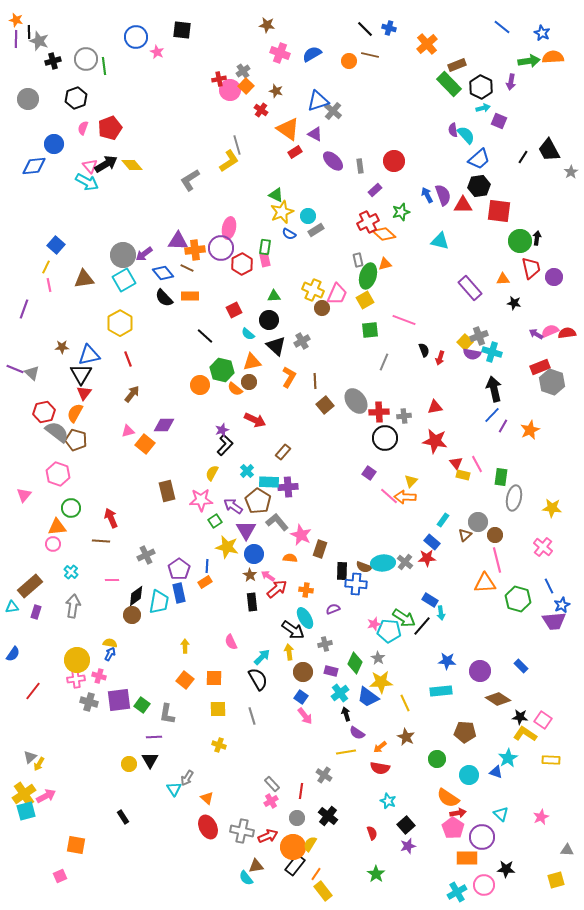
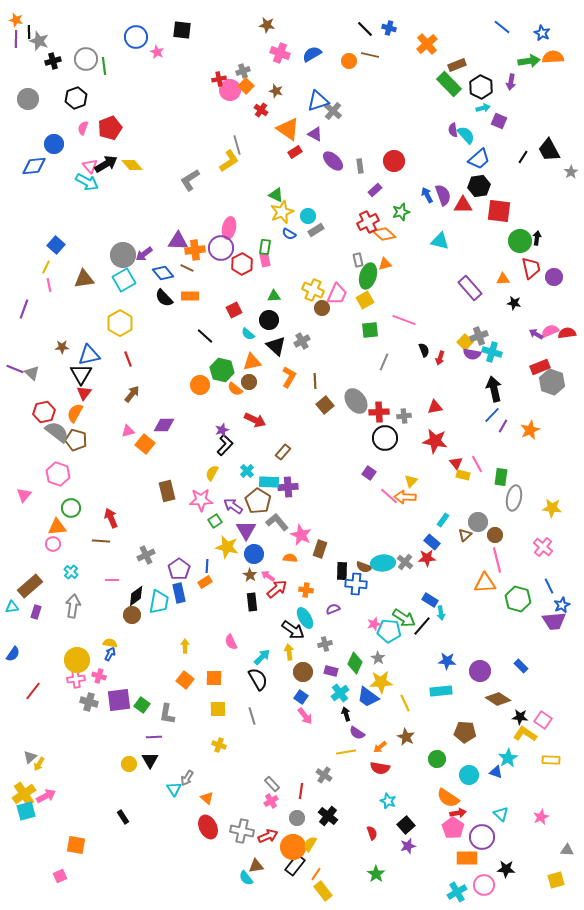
gray cross at (243, 71): rotated 16 degrees clockwise
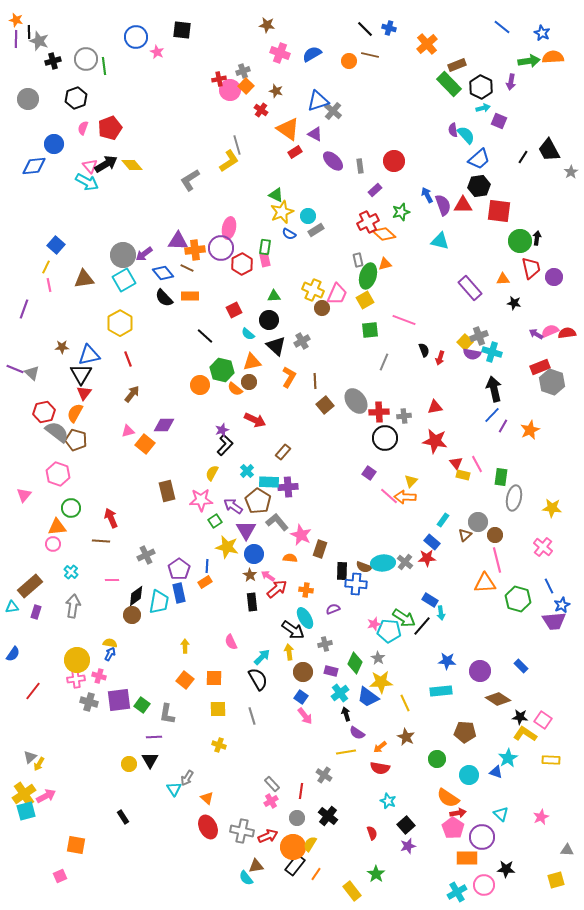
purple semicircle at (443, 195): moved 10 px down
yellow rectangle at (323, 891): moved 29 px right
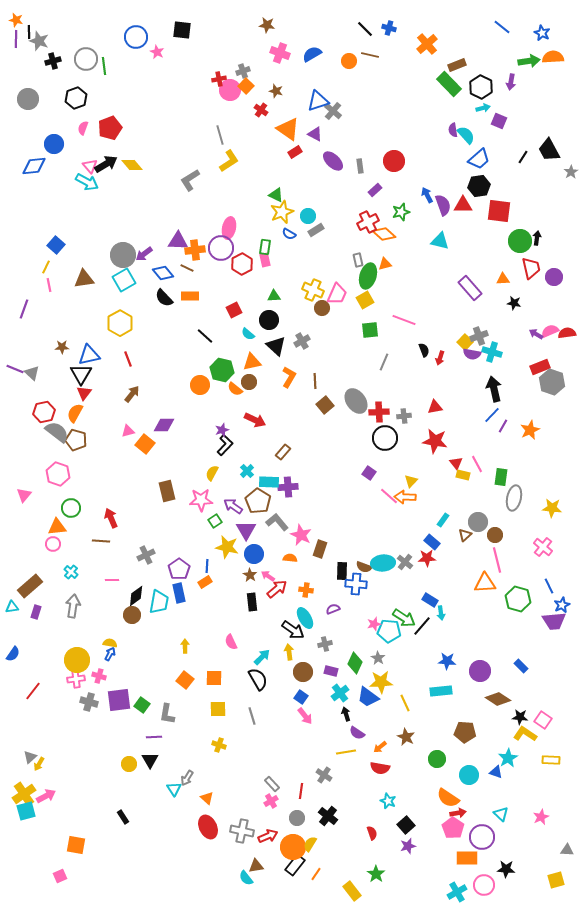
gray line at (237, 145): moved 17 px left, 10 px up
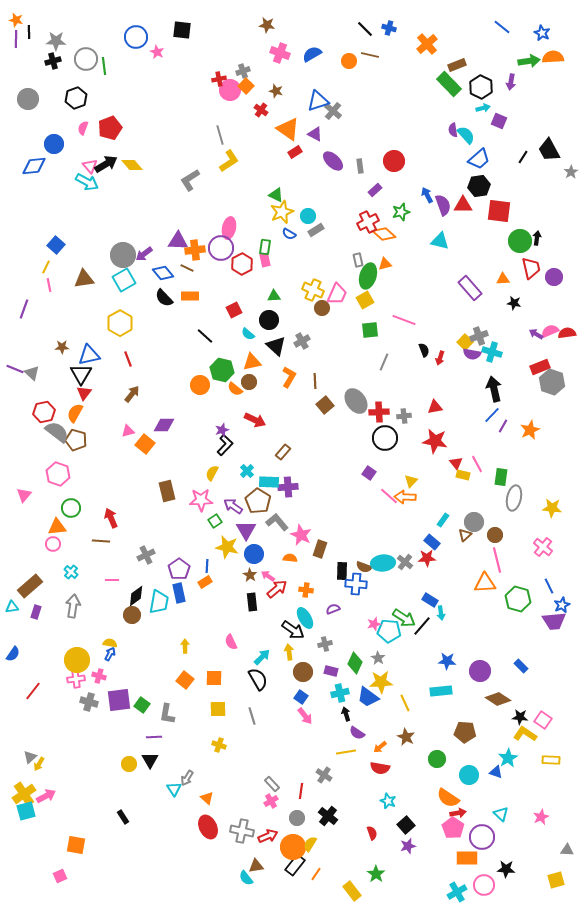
gray star at (39, 41): moved 17 px right; rotated 18 degrees counterclockwise
gray circle at (478, 522): moved 4 px left
cyan cross at (340, 693): rotated 24 degrees clockwise
